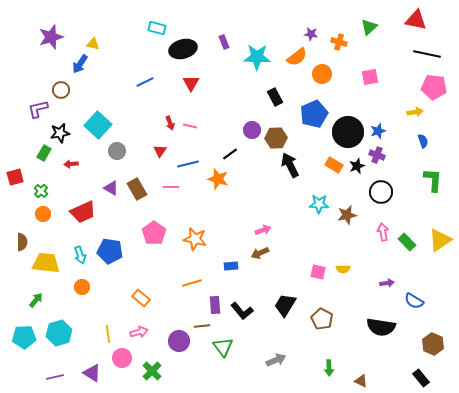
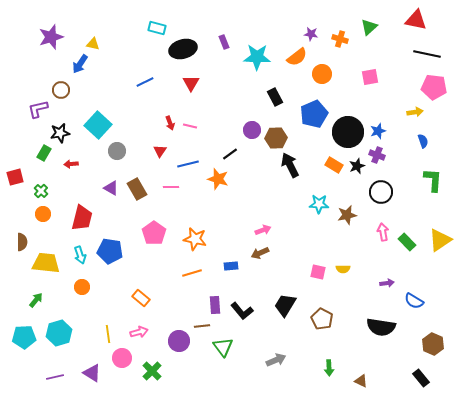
orange cross at (339, 42): moved 1 px right, 3 px up
red trapezoid at (83, 212): moved 1 px left, 6 px down; rotated 52 degrees counterclockwise
orange line at (192, 283): moved 10 px up
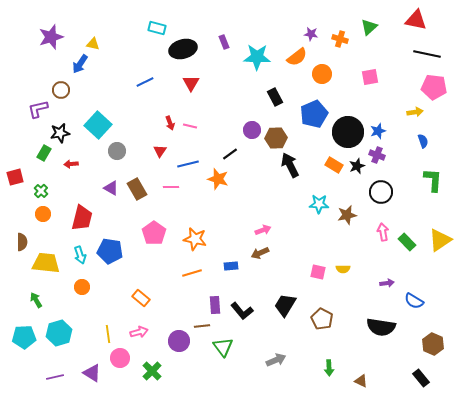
green arrow at (36, 300): rotated 70 degrees counterclockwise
pink circle at (122, 358): moved 2 px left
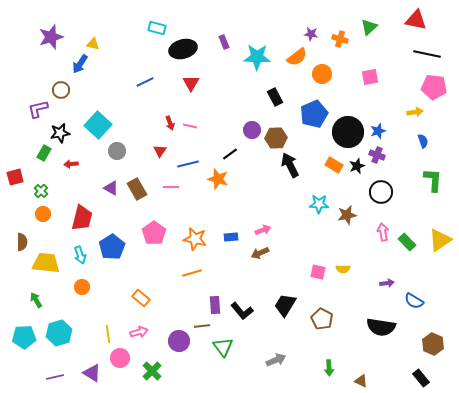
blue pentagon at (110, 251): moved 2 px right, 4 px up; rotated 30 degrees clockwise
blue rectangle at (231, 266): moved 29 px up
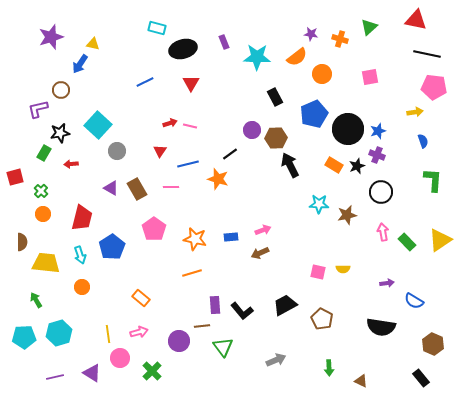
red arrow at (170, 123): rotated 88 degrees counterclockwise
black circle at (348, 132): moved 3 px up
pink pentagon at (154, 233): moved 4 px up
black trapezoid at (285, 305): rotated 30 degrees clockwise
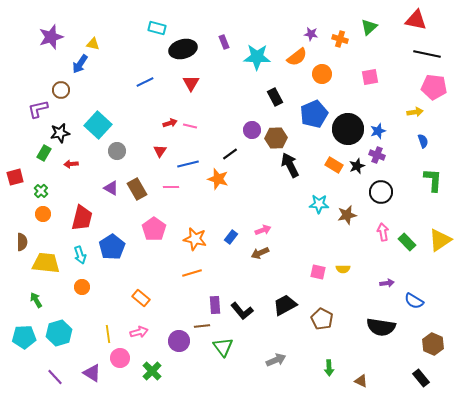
blue rectangle at (231, 237): rotated 48 degrees counterclockwise
purple line at (55, 377): rotated 60 degrees clockwise
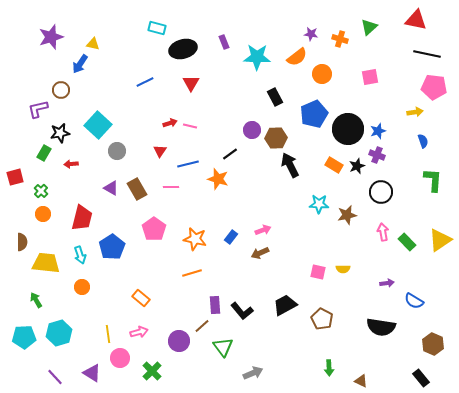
brown line at (202, 326): rotated 35 degrees counterclockwise
gray arrow at (276, 360): moved 23 px left, 13 px down
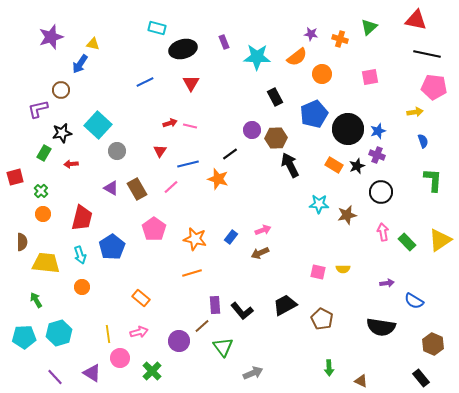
black star at (60, 133): moved 2 px right
pink line at (171, 187): rotated 42 degrees counterclockwise
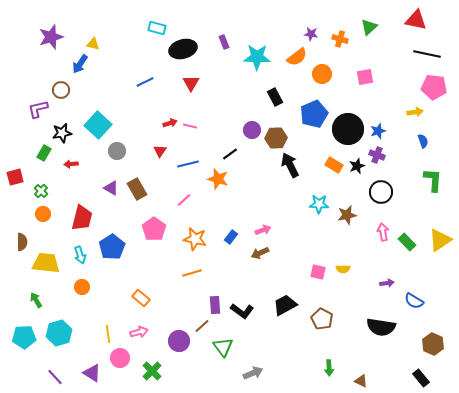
pink square at (370, 77): moved 5 px left
pink line at (171, 187): moved 13 px right, 13 px down
black L-shape at (242, 311): rotated 15 degrees counterclockwise
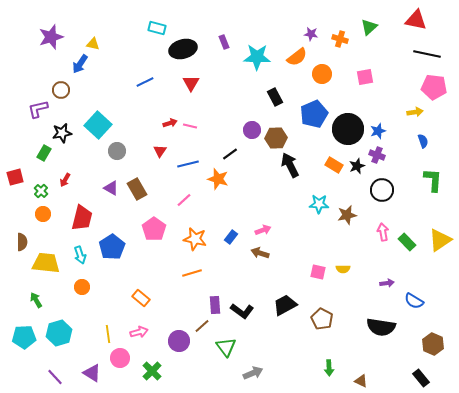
red arrow at (71, 164): moved 6 px left, 16 px down; rotated 56 degrees counterclockwise
black circle at (381, 192): moved 1 px right, 2 px up
brown arrow at (260, 253): rotated 42 degrees clockwise
green triangle at (223, 347): moved 3 px right
